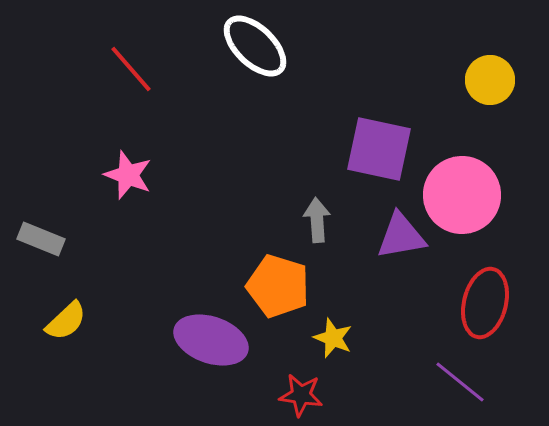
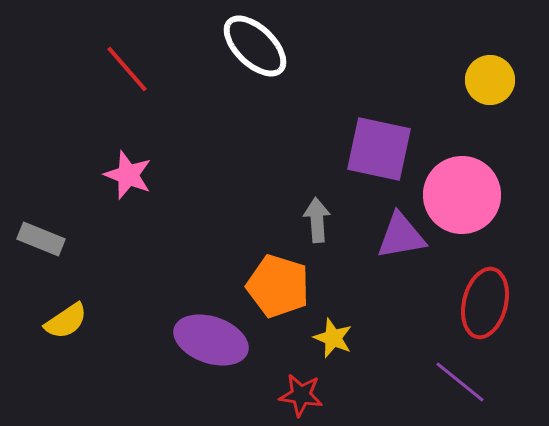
red line: moved 4 px left
yellow semicircle: rotated 9 degrees clockwise
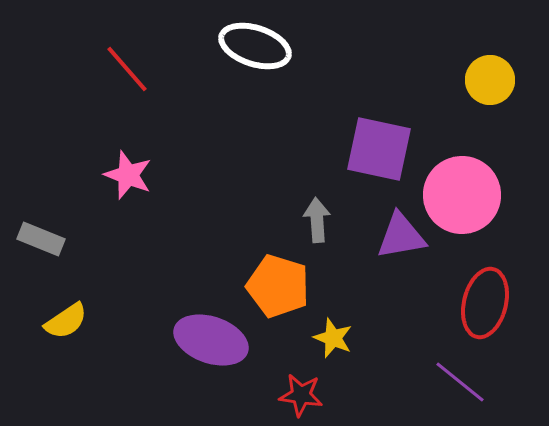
white ellipse: rotated 26 degrees counterclockwise
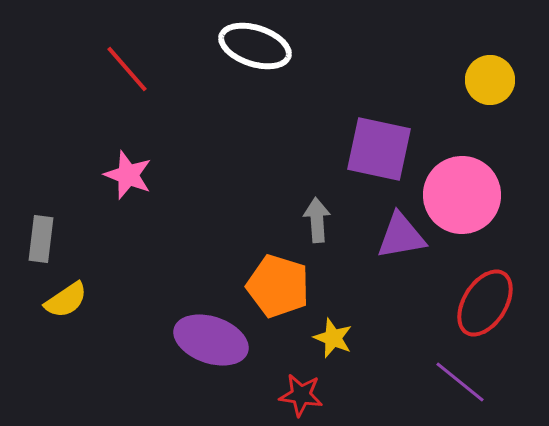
gray rectangle: rotated 75 degrees clockwise
red ellipse: rotated 18 degrees clockwise
yellow semicircle: moved 21 px up
